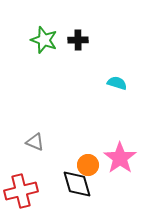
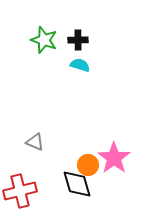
cyan semicircle: moved 37 px left, 18 px up
pink star: moved 6 px left
red cross: moved 1 px left
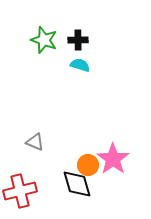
pink star: moved 1 px left, 1 px down
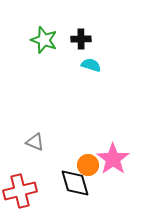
black cross: moved 3 px right, 1 px up
cyan semicircle: moved 11 px right
black diamond: moved 2 px left, 1 px up
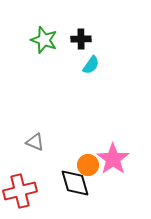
cyan semicircle: rotated 108 degrees clockwise
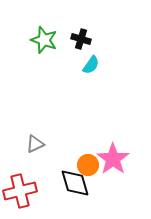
black cross: rotated 18 degrees clockwise
gray triangle: moved 2 px down; rotated 48 degrees counterclockwise
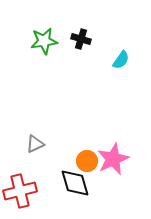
green star: moved 1 px down; rotated 28 degrees counterclockwise
cyan semicircle: moved 30 px right, 5 px up
pink star: rotated 12 degrees clockwise
orange circle: moved 1 px left, 4 px up
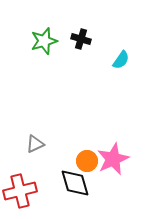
green star: rotated 8 degrees counterclockwise
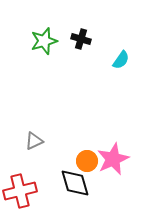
gray triangle: moved 1 px left, 3 px up
